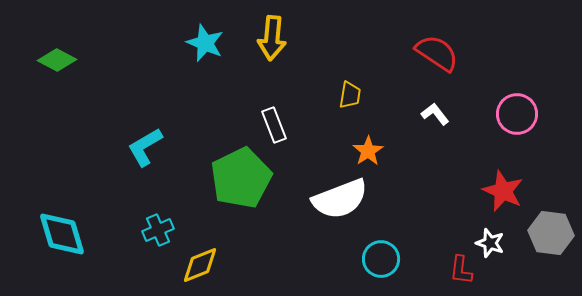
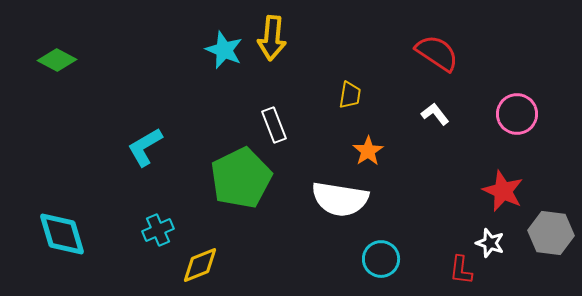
cyan star: moved 19 px right, 7 px down
white semicircle: rotated 30 degrees clockwise
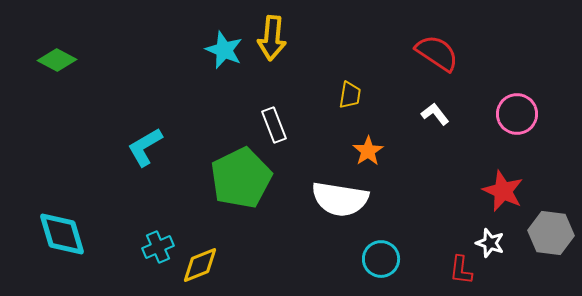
cyan cross: moved 17 px down
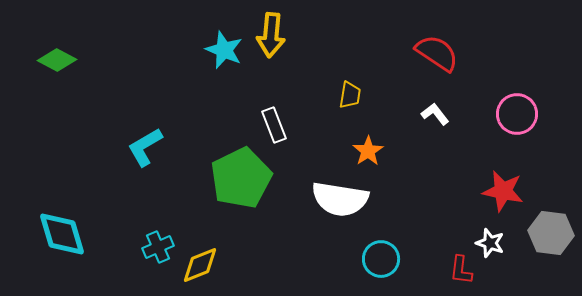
yellow arrow: moved 1 px left, 3 px up
red star: rotated 12 degrees counterclockwise
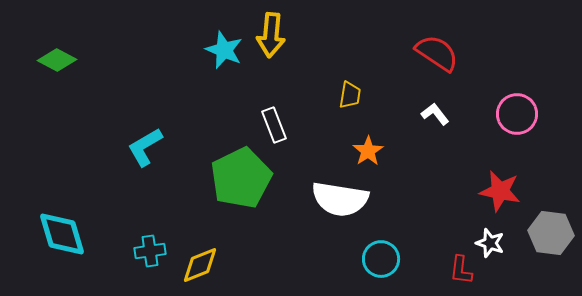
red star: moved 3 px left
cyan cross: moved 8 px left, 4 px down; rotated 16 degrees clockwise
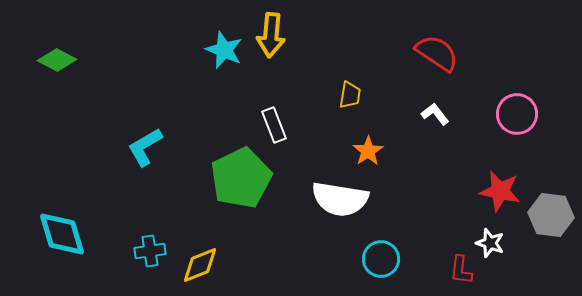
gray hexagon: moved 18 px up
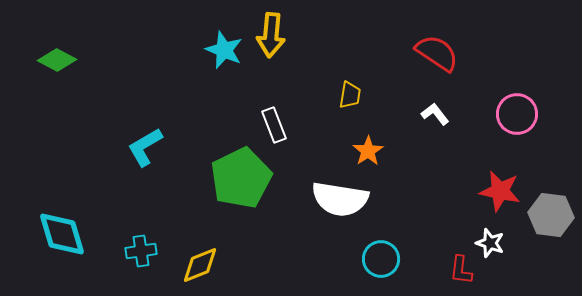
cyan cross: moved 9 px left
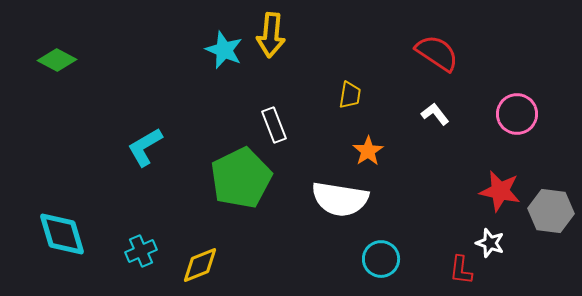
gray hexagon: moved 4 px up
cyan cross: rotated 16 degrees counterclockwise
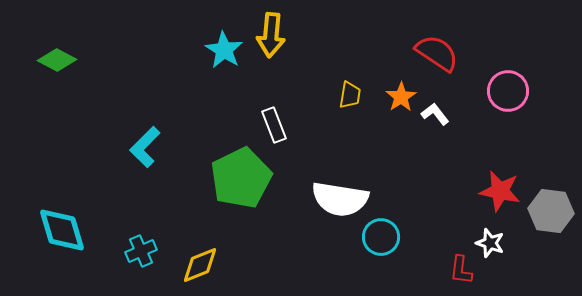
cyan star: rotated 9 degrees clockwise
pink circle: moved 9 px left, 23 px up
cyan L-shape: rotated 15 degrees counterclockwise
orange star: moved 33 px right, 54 px up
cyan diamond: moved 4 px up
cyan circle: moved 22 px up
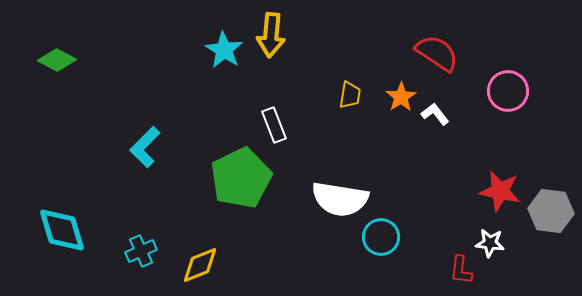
white star: rotated 12 degrees counterclockwise
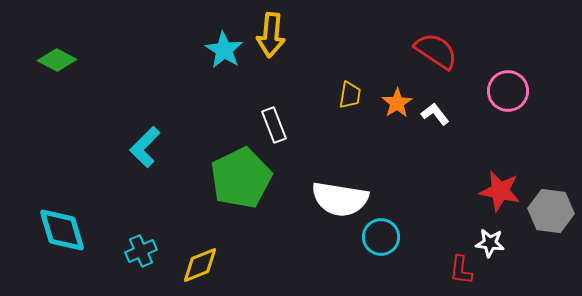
red semicircle: moved 1 px left, 2 px up
orange star: moved 4 px left, 6 px down
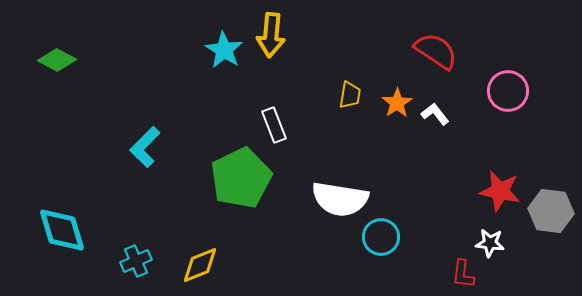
cyan cross: moved 5 px left, 10 px down
red L-shape: moved 2 px right, 4 px down
